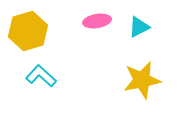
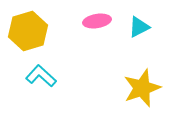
yellow star: moved 8 px down; rotated 9 degrees counterclockwise
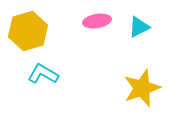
cyan L-shape: moved 2 px right, 2 px up; rotated 12 degrees counterclockwise
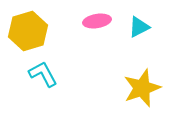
cyan L-shape: rotated 32 degrees clockwise
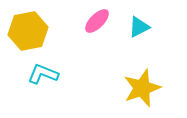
pink ellipse: rotated 36 degrees counterclockwise
yellow hexagon: rotated 6 degrees clockwise
cyan L-shape: rotated 40 degrees counterclockwise
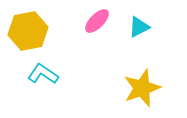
cyan L-shape: rotated 12 degrees clockwise
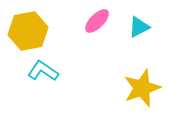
cyan L-shape: moved 3 px up
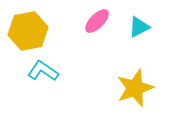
yellow star: moved 7 px left
